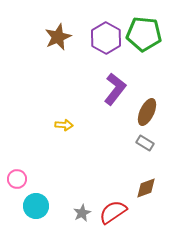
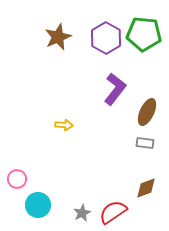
gray rectangle: rotated 24 degrees counterclockwise
cyan circle: moved 2 px right, 1 px up
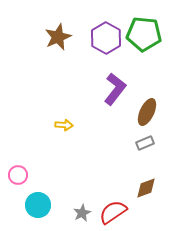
gray rectangle: rotated 30 degrees counterclockwise
pink circle: moved 1 px right, 4 px up
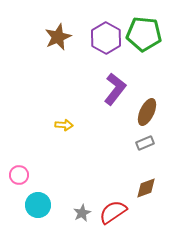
pink circle: moved 1 px right
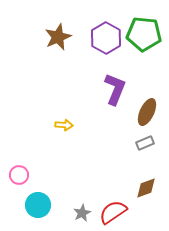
purple L-shape: rotated 16 degrees counterclockwise
